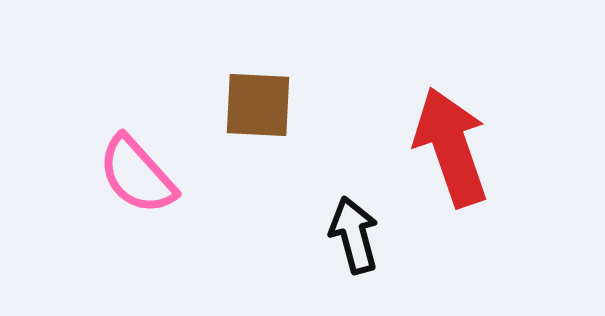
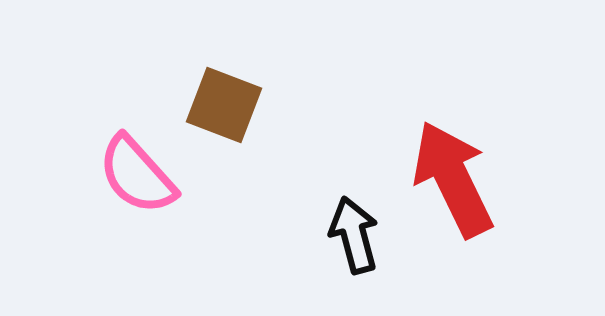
brown square: moved 34 px left; rotated 18 degrees clockwise
red arrow: moved 2 px right, 32 px down; rotated 7 degrees counterclockwise
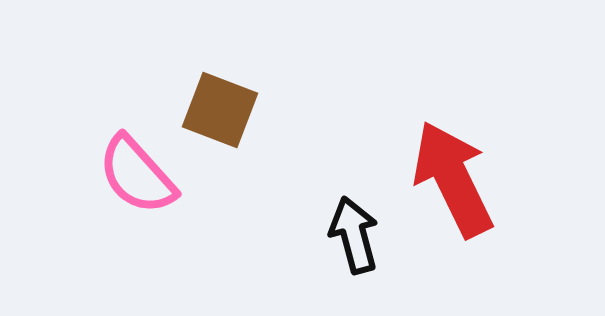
brown square: moved 4 px left, 5 px down
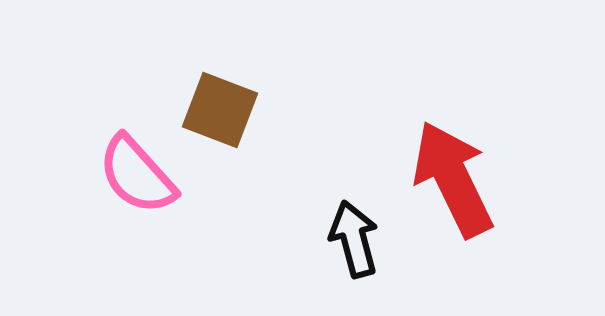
black arrow: moved 4 px down
